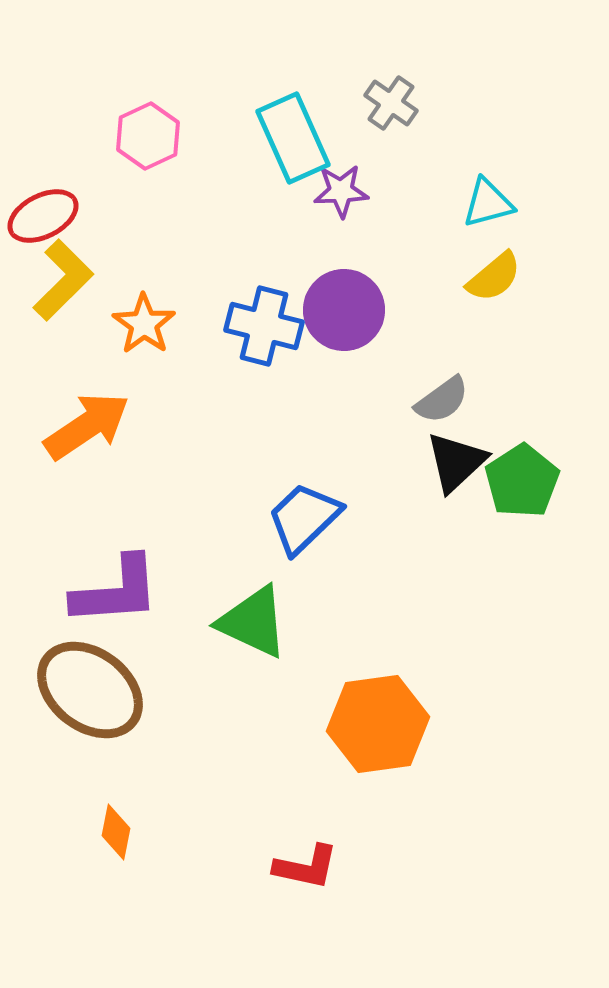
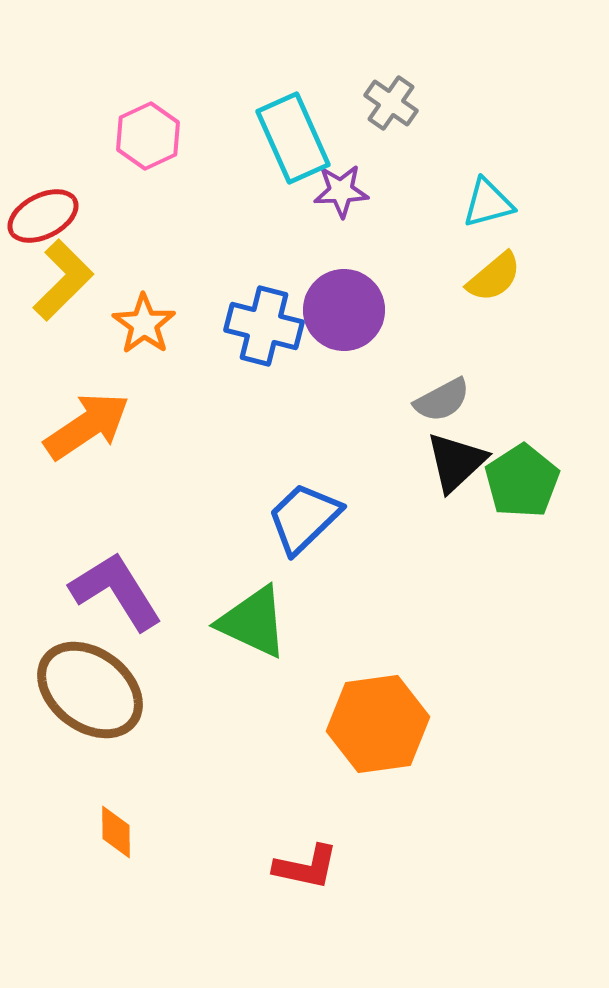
gray semicircle: rotated 8 degrees clockwise
purple L-shape: rotated 118 degrees counterclockwise
orange diamond: rotated 12 degrees counterclockwise
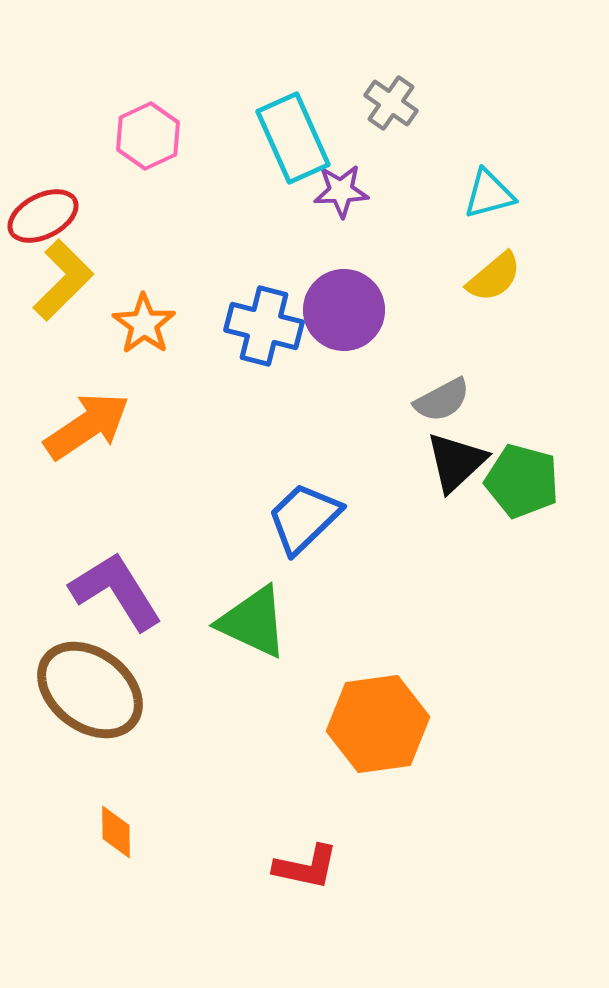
cyan triangle: moved 1 px right, 9 px up
green pentagon: rotated 24 degrees counterclockwise
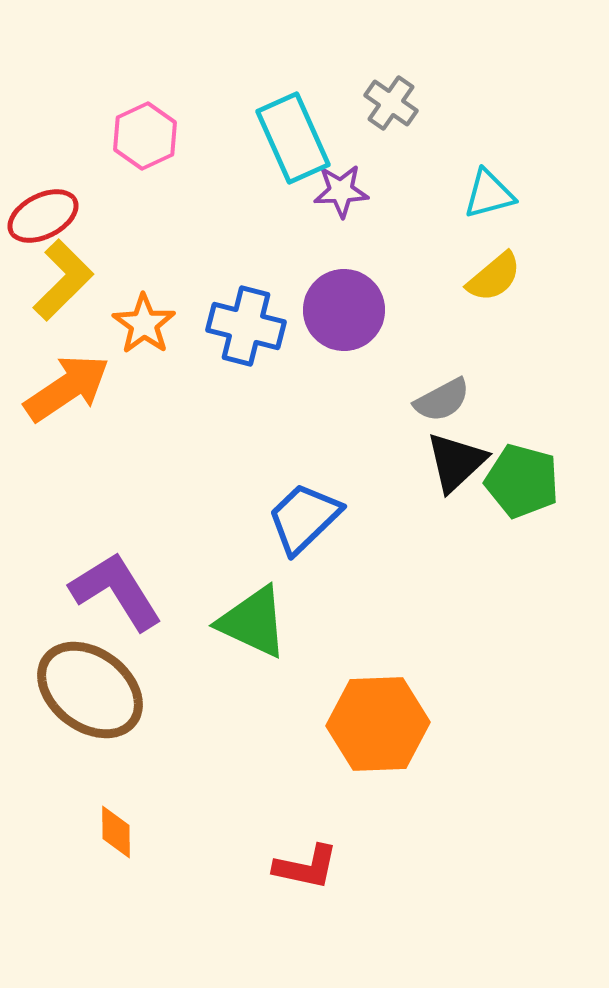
pink hexagon: moved 3 px left
blue cross: moved 18 px left
orange arrow: moved 20 px left, 38 px up
orange hexagon: rotated 6 degrees clockwise
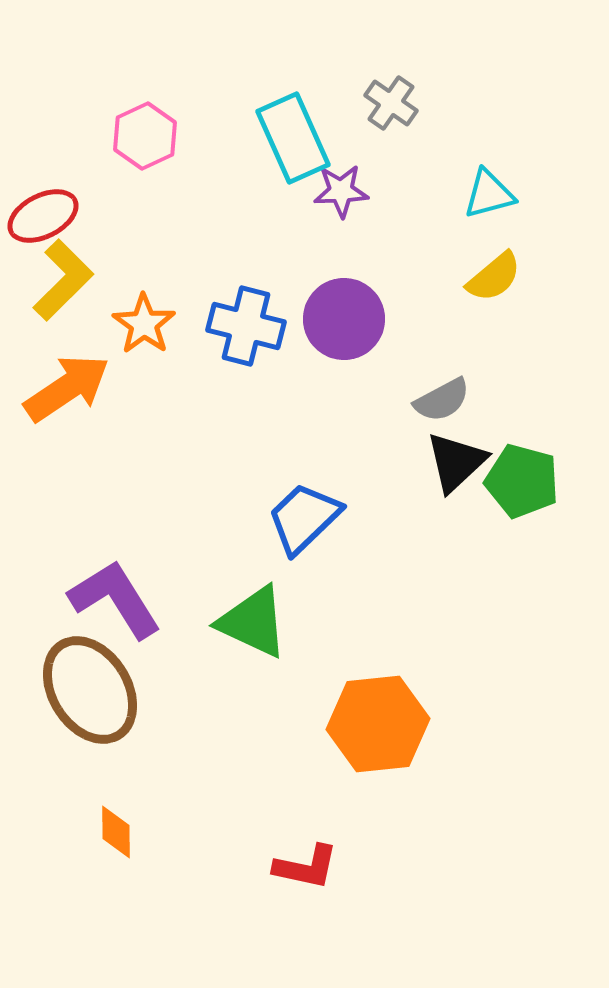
purple circle: moved 9 px down
purple L-shape: moved 1 px left, 8 px down
brown ellipse: rotated 21 degrees clockwise
orange hexagon: rotated 4 degrees counterclockwise
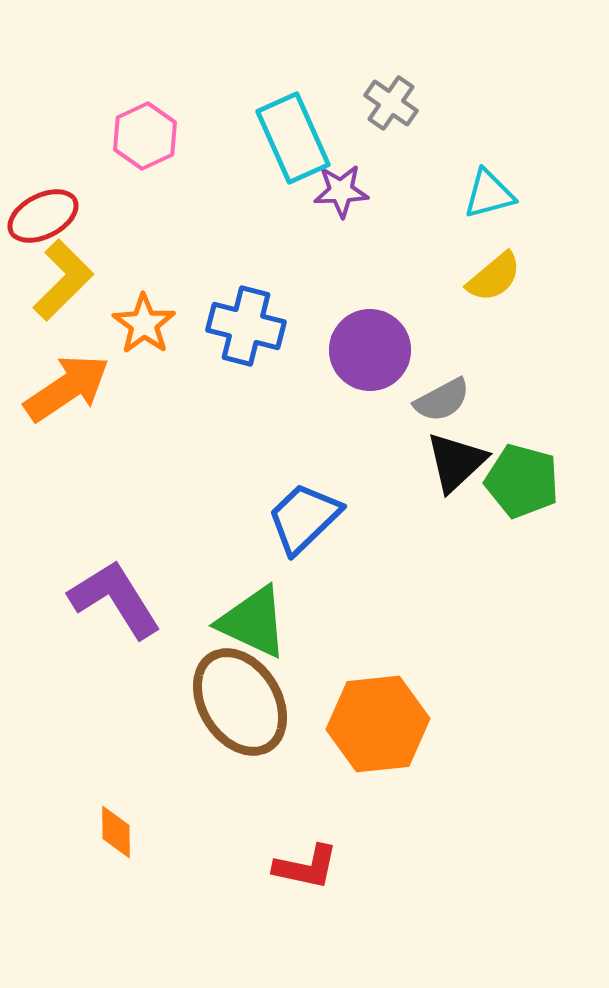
purple circle: moved 26 px right, 31 px down
brown ellipse: moved 150 px right, 12 px down
